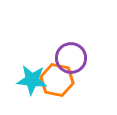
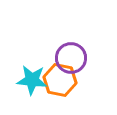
orange hexagon: moved 3 px right
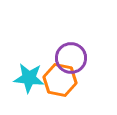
cyan star: moved 3 px left, 2 px up
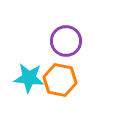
purple circle: moved 5 px left, 17 px up
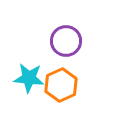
orange hexagon: moved 1 px right, 5 px down; rotated 24 degrees clockwise
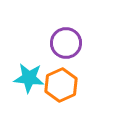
purple circle: moved 2 px down
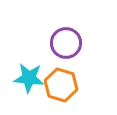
orange hexagon: rotated 20 degrees counterclockwise
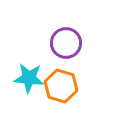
orange hexagon: moved 1 px down
